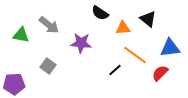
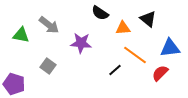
purple pentagon: rotated 20 degrees clockwise
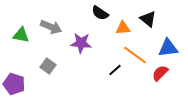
gray arrow: moved 2 px right, 2 px down; rotated 15 degrees counterclockwise
blue triangle: moved 2 px left
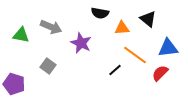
black semicircle: rotated 24 degrees counterclockwise
orange triangle: moved 1 px left
purple star: rotated 20 degrees clockwise
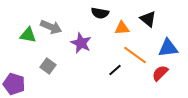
green triangle: moved 7 px right
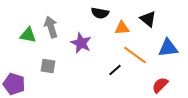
gray arrow: rotated 130 degrees counterclockwise
gray square: rotated 28 degrees counterclockwise
red semicircle: moved 12 px down
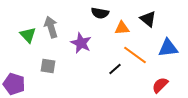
green triangle: rotated 36 degrees clockwise
black line: moved 1 px up
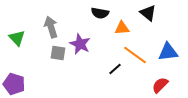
black triangle: moved 6 px up
green triangle: moved 11 px left, 3 px down
purple star: moved 1 px left, 1 px down
blue triangle: moved 4 px down
gray square: moved 10 px right, 13 px up
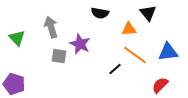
black triangle: rotated 12 degrees clockwise
orange triangle: moved 7 px right, 1 px down
gray square: moved 1 px right, 3 px down
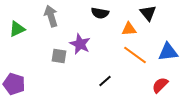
gray arrow: moved 11 px up
green triangle: moved 9 px up; rotated 48 degrees clockwise
black line: moved 10 px left, 12 px down
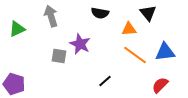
blue triangle: moved 3 px left
